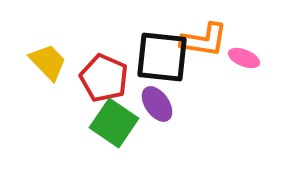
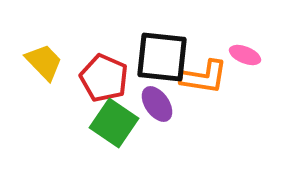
orange L-shape: moved 37 px down
pink ellipse: moved 1 px right, 3 px up
yellow trapezoid: moved 4 px left
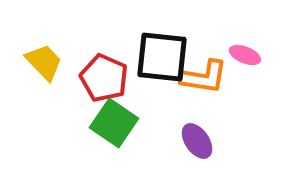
purple ellipse: moved 40 px right, 37 px down
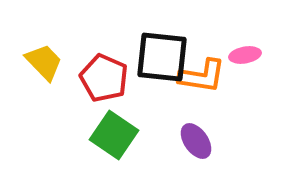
pink ellipse: rotated 32 degrees counterclockwise
orange L-shape: moved 2 px left, 1 px up
green square: moved 12 px down
purple ellipse: moved 1 px left
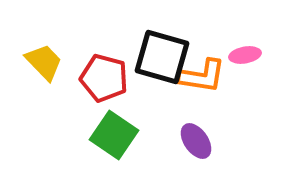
black square: rotated 10 degrees clockwise
red pentagon: rotated 9 degrees counterclockwise
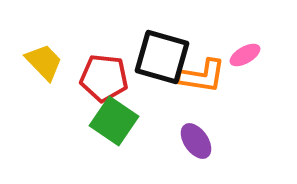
pink ellipse: rotated 20 degrees counterclockwise
red pentagon: rotated 9 degrees counterclockwise
green square: moved 14 px up
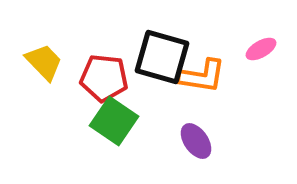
pink ellipse: moved 16 px right, 6 px up
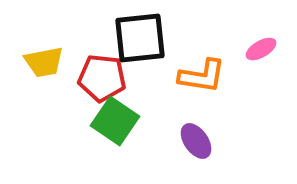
black square: moved 22 px left, 19 px up; rotated 22 degrees counterclockwise
yellow trapezoid: rotated 123 degrees clockwise
red pentagon: moved 2 px left
green square: moved 1 px right
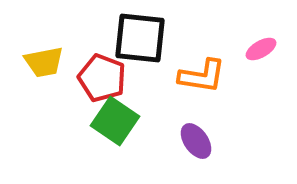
black square: rotated 12 degrees clockwise
red pentagon: rotated 15 degrees clockwise
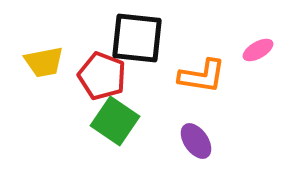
black square: moved 3 px left
pink ellipse: moved 3 px left, 1 px down
red pentagon: moved 2 px up
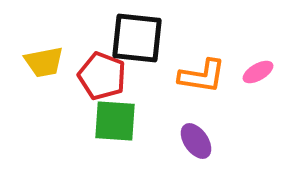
pink ellipse: moved 22 px down
green square: rotated 30 degrees counterclockwise
